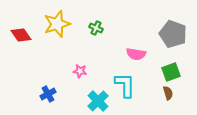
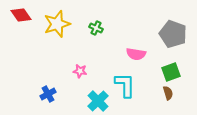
red diamond: moved 20 px up
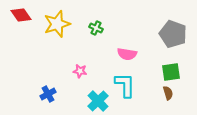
pink semicircle: moved 9 px left
green square: rotated 12 degrees clockwise
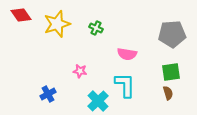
gray pentagon: moved 1 px left; rotated 24 degrees counterclockwise
